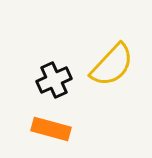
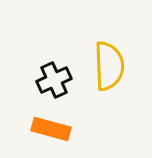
yellow semicircle: moved 3 px left, 1 px down; rotated 45 degrees counterclockwise
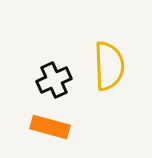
orange rectangle: moved 1 px left, 2 px up
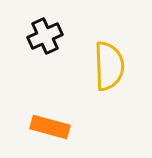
black cross: moved 9 px left, 44 px up
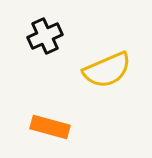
yellow semicircle: moved 2 px left, 4 px down; rotated 69 degrees clockwise
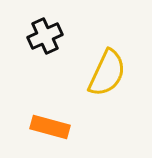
yellow semicircle: moved 3 px down; rotated 42 degrees counterclockwise
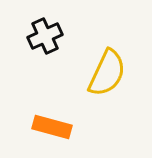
orange rectangle: moved 2 px right
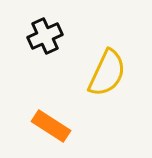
orange rectangle: moved 1 px left, 1 px up; rotated 18 degrees clockwise
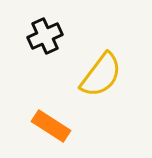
yellow semicircle: moved 6 px left, 2 px down; rotated 12 degrees clockwise
